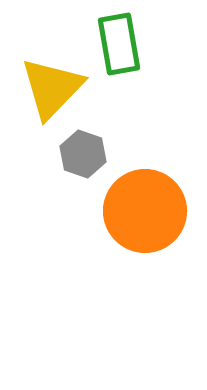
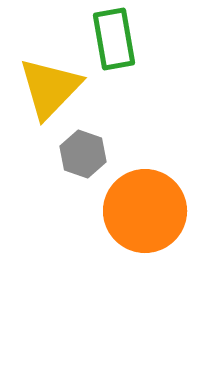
green rectangle: moved 5 px left, 5 px up
yellow triangle: moved 2 px left
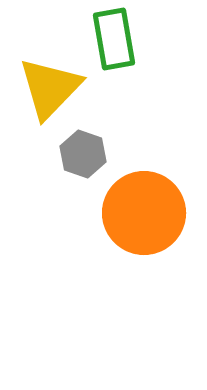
orange circle: moved 1 px left, 2 px down
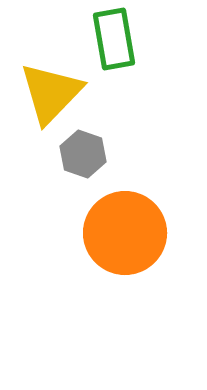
yellow triangle: moved 1 px right, 5 px down
orange circle: moved 19 px left, 20 px down
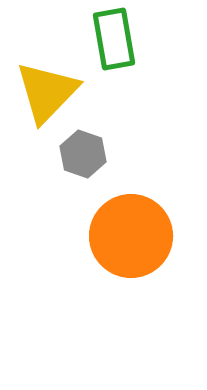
yellow triangle: moved 4 px left, 1 px up
orange circle: moved 6 px right, 3 px down
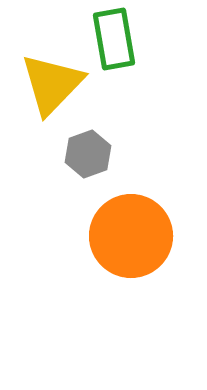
yellow triangle: moved 5 px right, 8 px up
gray hexagon: moved 5 px right; rotated 21 degrees clockwise
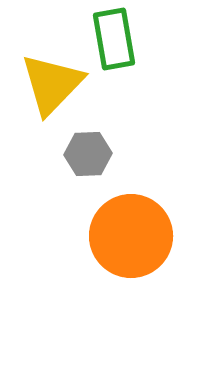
gray hexagon: rotated 18 degrees clockwise
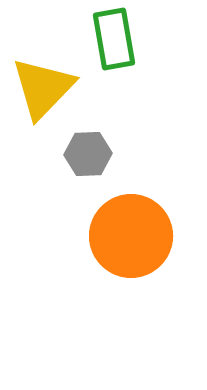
yellow triangle: moved 9 px left, 4 px down
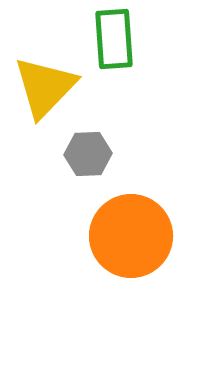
green rectangle: rotated 6 degrees clockwise
yellow triangle: moved 2 px right, 1 px up
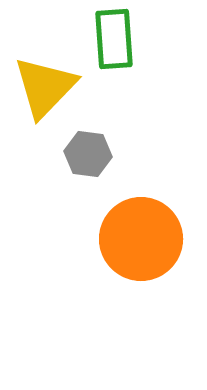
gray hexagon: rotated 9 degrees clockwise
orange circle: moved 10 px right, 3 px down
